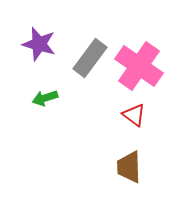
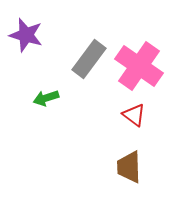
purple star: moved 13 px left, 9 px up
gray rectangle: moved 1 px left, 1 px down
green arrow: moved 1 px right
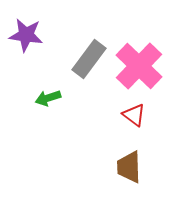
purple star: rotated 8 degrees counterclockwise
pink cross: rotated 9 degrees clockwise
green arrow: moved 2 px right
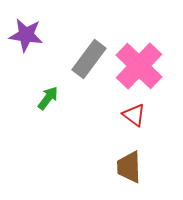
green arrow: rotated 145 degrees clockwise
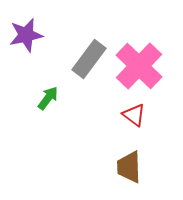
purple star: rotated 20 degrees counterclockwise
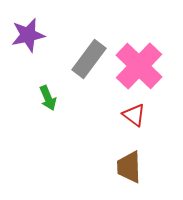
purple star: moved 2 px right
green arrow: rotated 120 degrees clockwise
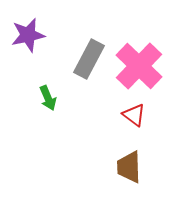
gray rectangle: rotated 9 degrees counterclockwise
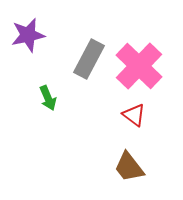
brown trapezoid: rotated 36 degrees counterclockwise
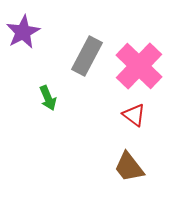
purple star: moved 5 px left, 3 px up; rotated 16 degrees counterclockwise
gray rectangle: moved 2 px left, 3 px up
